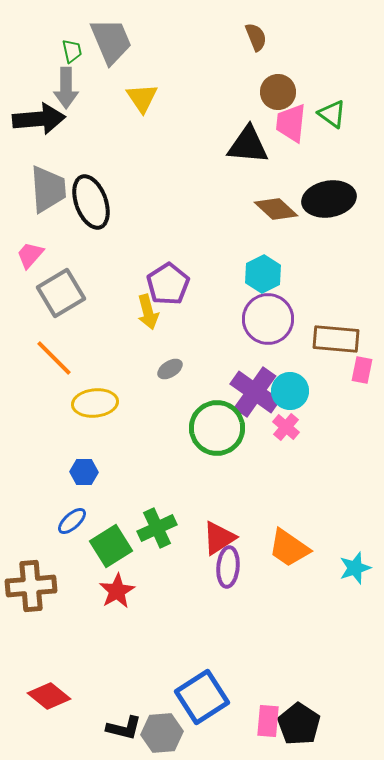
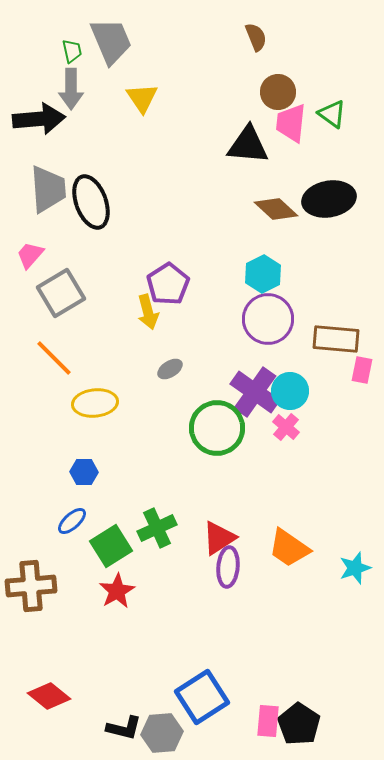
gray arrow at (66, 88): moved 5 px right, 1 px down
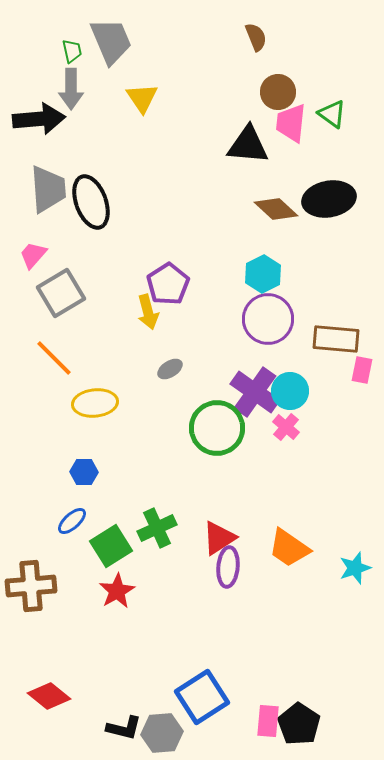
pink trapezoid at (30, 255): moved 3 px right
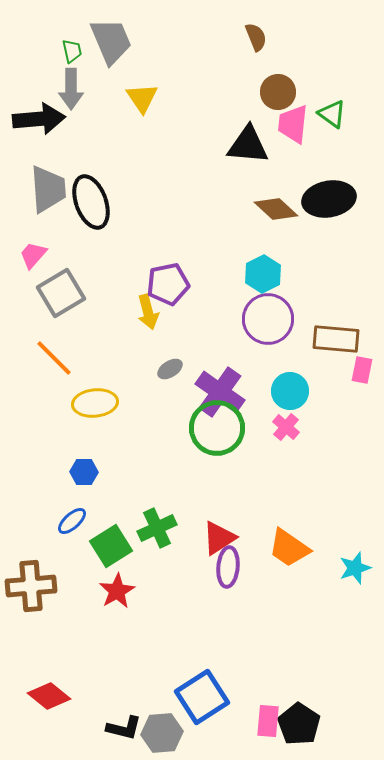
pink trapezoid at (291, 123): moved 2 px right, 1 px down
purple pentagon at (168, 284): rotated 21 degrees clockwise
purple cross at (255, 392): moved 35 px left
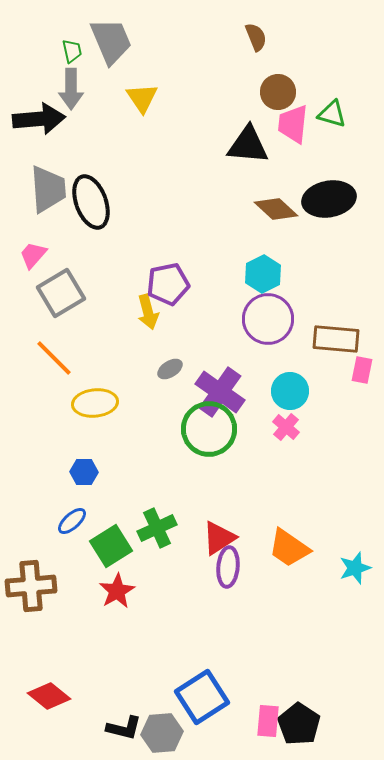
green triangle at (332, 114): rotated 20 degrees counterclockwise
green circle at (217, 428): moved 8 px left, 1 px down
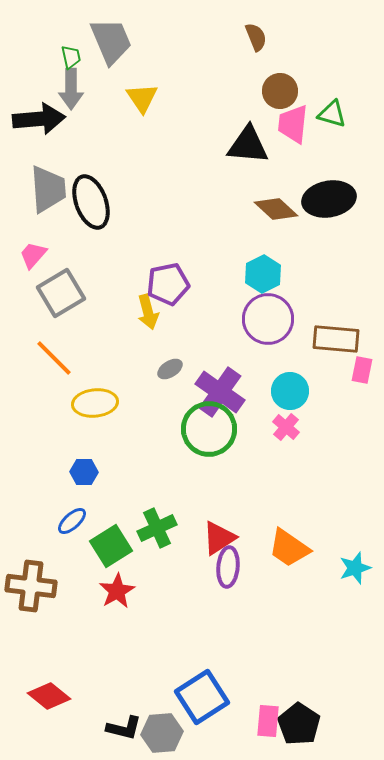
green trapezoid at (72, 51): moved 1 px left, 6 px down
brown circle at (278, 92): moved 2 px right, 1 px up
brown cross at (31, 586): rotated 12 degrees clockwise
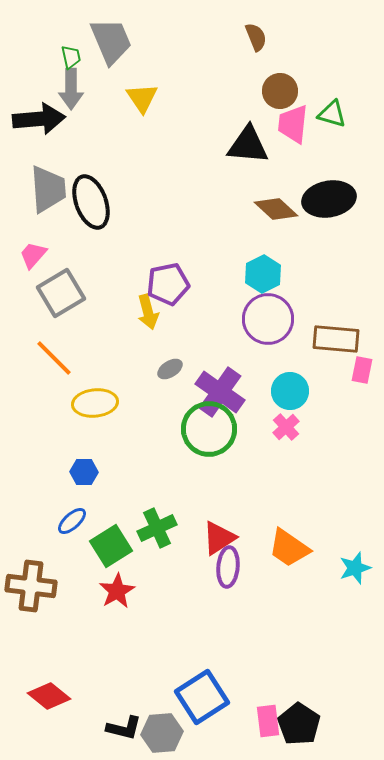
pink cross at (286, 427): rotated 8 degrees clockwise
pink rectangle at (268, 721): rotated 12 degrees counterclockwise
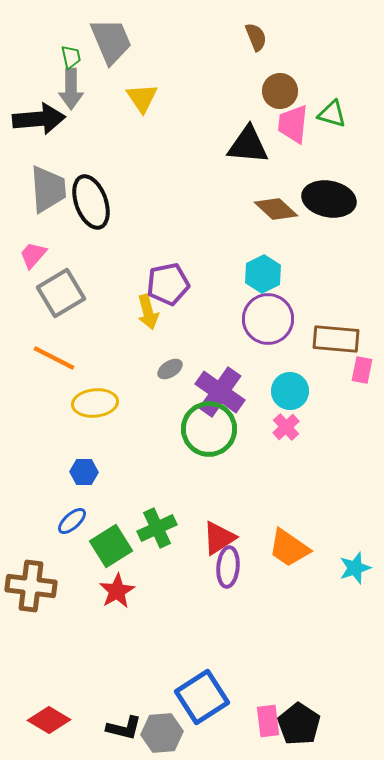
black ellipse at (329, 199): rotated 21 degrees clockwise
orange line at (54, 358): rotated 18 degrees counterclockwise
red diamond at (49, 696): moved 24 px down; rotated 9 degrees counterclockwise
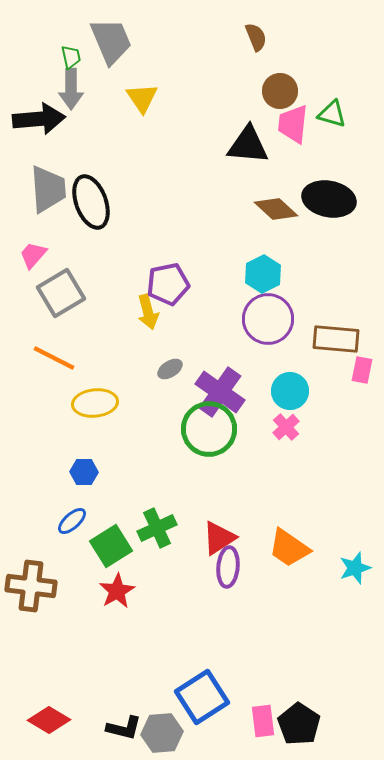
pink rectangle at (268, 721): moved 5 px left
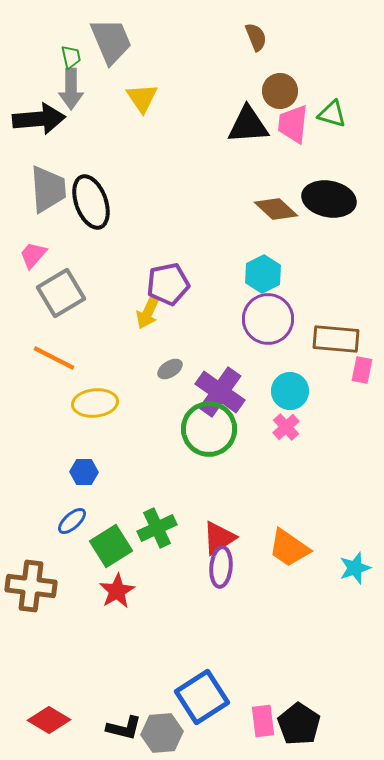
black triangle at (248, 145): moved 20 px up; rotated 9 degrees counterclockwise
yellow arrow at (148, 312): rotated 40 degrees clockwise
purple ellipse at (228, 567): moved 7 px left
